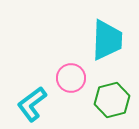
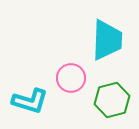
cyan L-shape: moved 2 px left, 3 px up; rotated 126 degrees counterclockwise
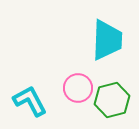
pink circle: moved 7 px right, 10 px down
cyan L-shape: rotated 135 degrees counterclockwise
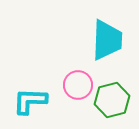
pink circle: moved 3 px up
cyan L-shape: rotated 60 degrees counterclockwise
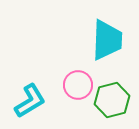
cyan L-shape: rotated 147 degrees clockwise
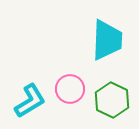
pink circle: moved 8 px left, 4 px down
green hexagon: rotated 20 degrees counterclockwise
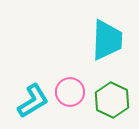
pink circle: moved 3 px down
cyan L-shape: moved 3 px right
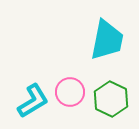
cyan trapezoid: rotated 9 degrees clockwise
green hexagon: moved 1 px left, 1 px up
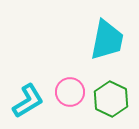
cyan L-shape: moved 5 px left
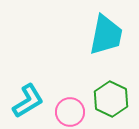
cyan trapezoid: moved 1 px left, 5 px up
pink circle: moved 20 px down
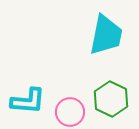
cyan L-shape: rotated 36 degrees clockwise
